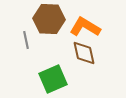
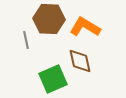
brown diamond: moved 4 px left, 8 px down
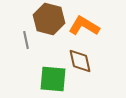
brown hexagon: rotated 12 degrees clockwise
orange L-shape: moved 1 px left, 1 px up
green square: rotated 28 degrees clockwise
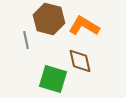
green square: rotated 12 degrees clockwise
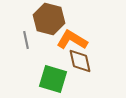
orange L-shape: moved 12 px left, 14 px down
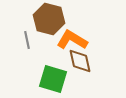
gray line: moved 1 px right
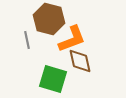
orange L-shape: moved 1 px up; rotated 128 degrees clockwise
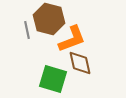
gray line: moved 10 px up
brown diamond: moved 2 px down
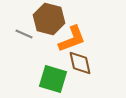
gray line: moved 3 px left, 4 px down; rotated 54 degrees counterclockwise
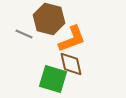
brown diamond: moved 9 px left, 1 px down
